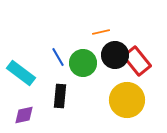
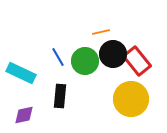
black circle: moved 2 px left, 1 px up
green circle: moved 2 px right, 2 px up
cyan rectangle: rotated 12 degrees counterclockwise
yellow circle: moved 4 px right, 1 px up
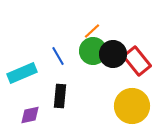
orange line: moved 9 px left, 1 px up; rotated 30 degrees counterclockwise
blue line: moved 1 px up
green circle: moved 8 px right, 10 px up
cyan rectangle: moved 1 px right; rotated 48 degrees counterclockwise
yellow circle: moved 1 px right, 7 px down
purple diamond: moved 6 px right
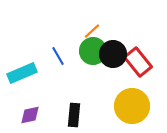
red rectangle: moved 1 px right, 1 px down
black rectangle: moved 14 px right, 19 px down
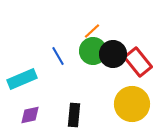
cyan rectangle: moved 6 px down
yellow circle: moved 2 px up
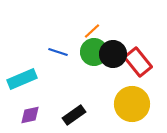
green circle: moved 1 px right, 1 px down
blue line: moved 4 px up; rotated 42 degrees counterclockwise
black rectangle: rotated 50 degrees clockwise
